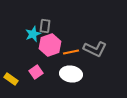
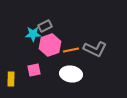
gray rectangle: rotated 56 degrees clockwise
cyan star: rotated 21 degrees clockwise
orange line: moved 2 px up
pink square: moved 2 px left, 2 px up; rotated 24 degrees clockwise
yellow rectangle: rotated 56 degrees clockwise
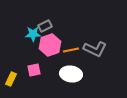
yellow rectangle: rotated 24 degrees clockwise
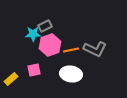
yellow rectangle: rotated 24 degrees clockwise
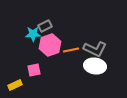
white ellipse: moved 24 px right, 8 px up
yellow rectangle: moved 4 px right, 6 px down; rotated 16 degrees clockwise
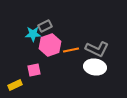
gray L-shape: moved 2 px right
white ellipse: moved 1 px down
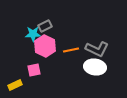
pink hexagon: moved 5 px left, 1 px down; rotated 15 degrees counterclockwise
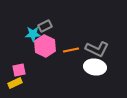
pink square: moved 15 px left
yellow rectangle: moved 2 px up
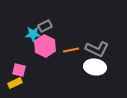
pink square: rotated 24 degrees clockwise
